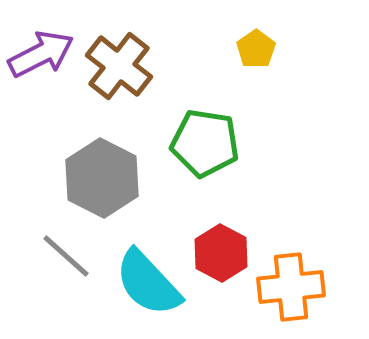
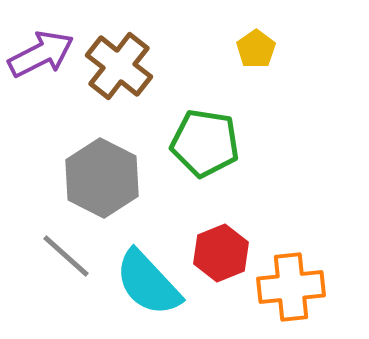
red hexagon: rotated 10 degrees clockwise
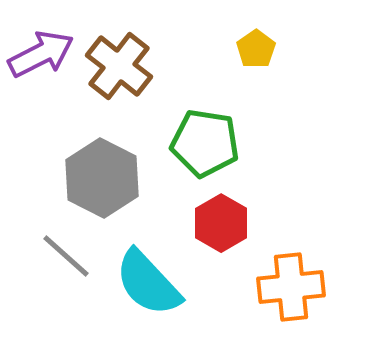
red hexagon: moved 30 px up; rotated 8 degrees counterclockwise
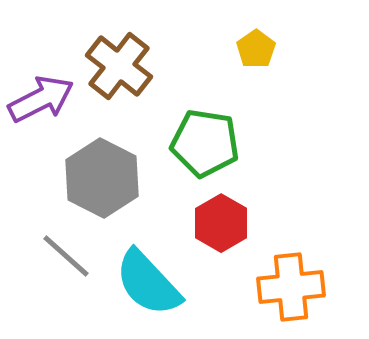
purple arrow: moved 45 px down
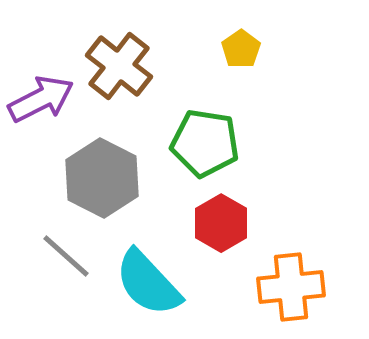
yellow pentagon: moved 15 px left
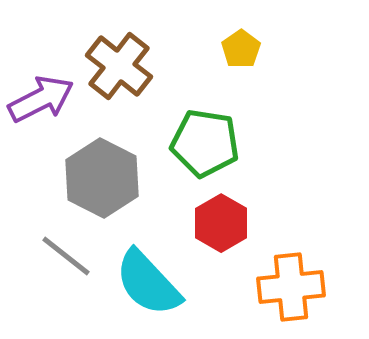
gray line: rotated 4 degrees counterclockwise
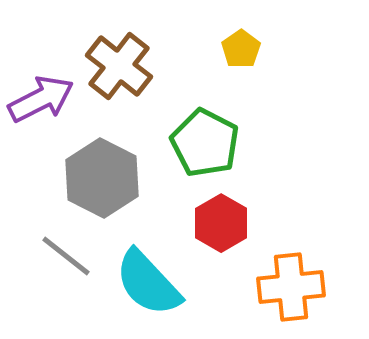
green pentagon: rotated 18 degrees clockwise
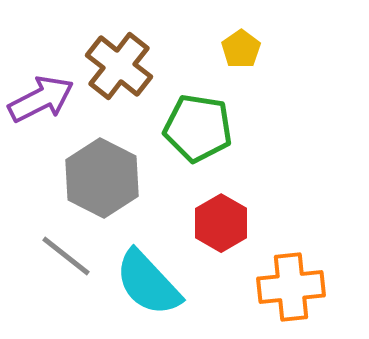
green pentagon: moved 7 px left, 15 px up; rotated 18 degrees counterclockwise
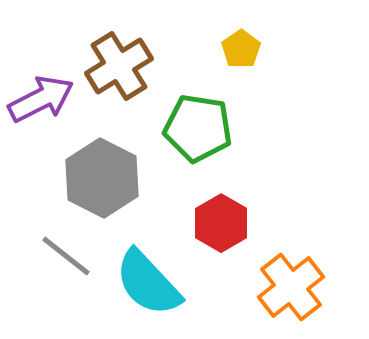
brown cross: rotated 20 degrees clockwise
orange cross: rotated 32 degrees counterclockwise
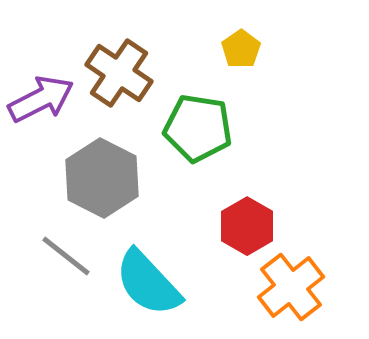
brown cross: moved 7 px down; rotated 24 degrees counterclockwise
red hexagon: moved 26 px right, 3 px down
